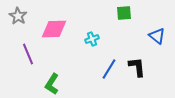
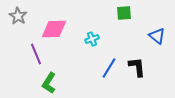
purple line: moved 8 px right
blue line: moved 1 px up
green L-shape: moved 3 px left, 1 px up
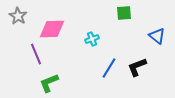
pink diamond: moved 2 px left
black L-shape: rotated 105 degrees counterclockwise
green L-shape: rotated 35 degrees clockwise
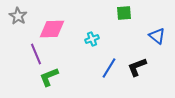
green L-shape: moved 6 px up
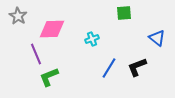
blue triangle: moved 2 px down
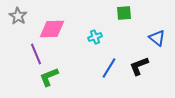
cyan cross: moved 3 px right, 2 px up
black L-shape: moved 2 px right, 1 px up
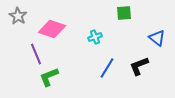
pink diamond: rotated 20 degrees clockwise
blue line: moved 2 px left
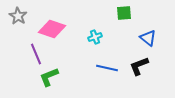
blue triangle: moved 9 px left
blue line: rotated 70 degrees clockwise
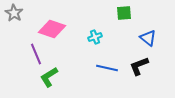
gray star: moved 4 px left, 3 px up
green L-shape: rotated 10 degrees counterclockwise
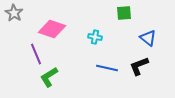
cyan cross: rotated 32 degrees clockwise
